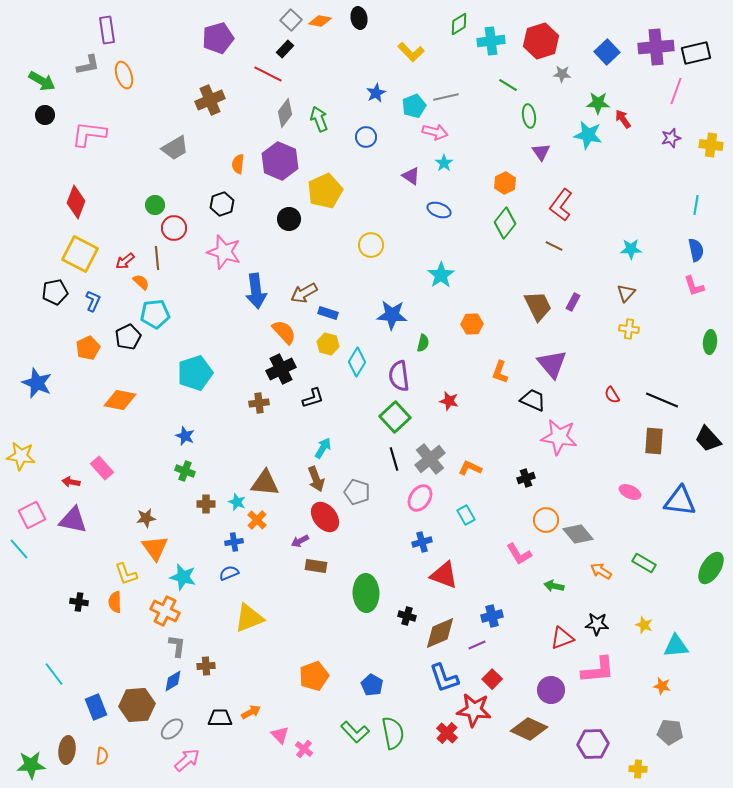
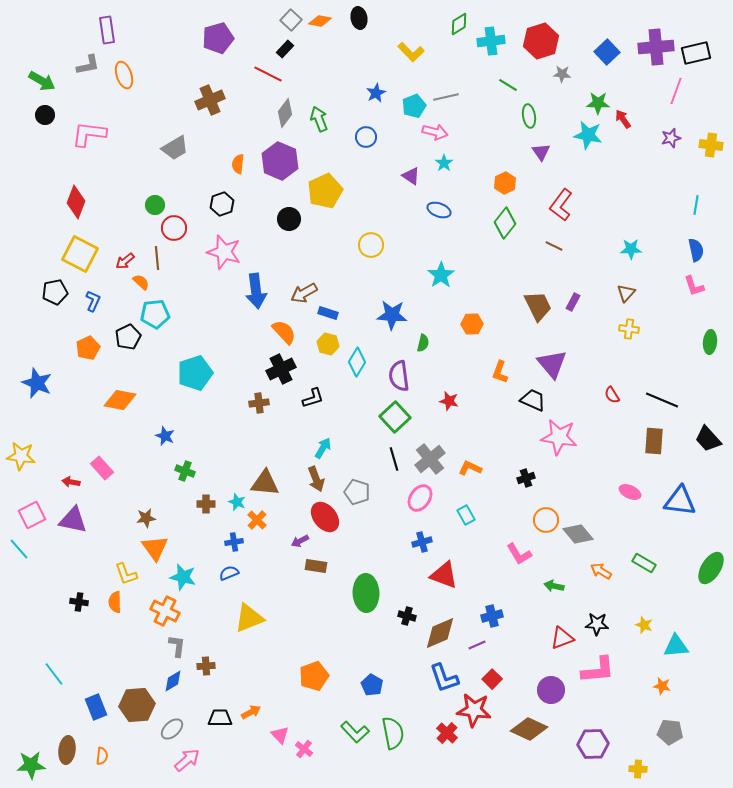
blue star at (185, 436): moved 20 px left
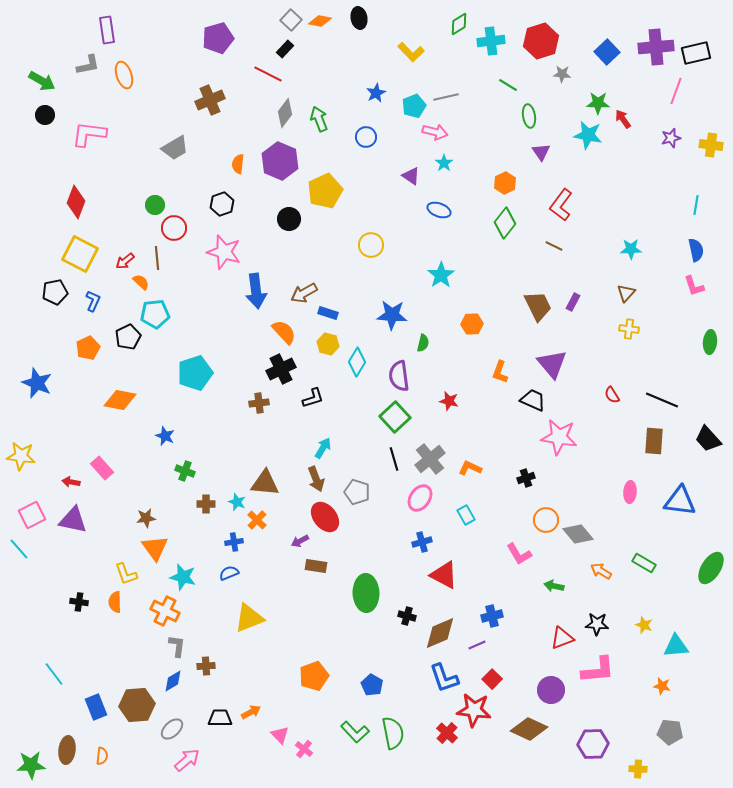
pink ellipse at (630, 492): rotated 70 degrees clockwise
red triangle at (444, 575): rotated 8 degrees clockwise
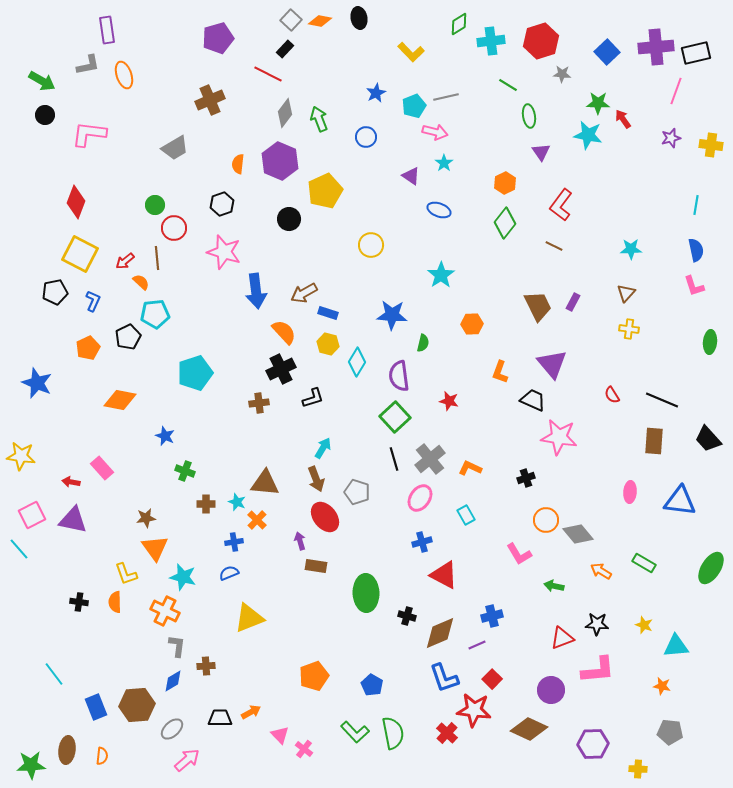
purple arrow at (300, 541): rotated 102 degrees clockwise
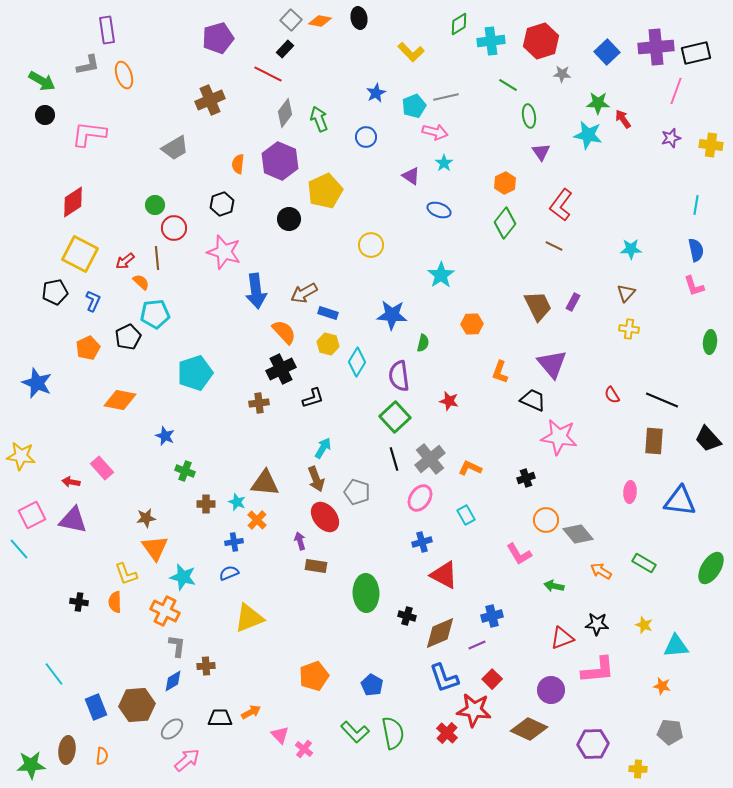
red diamond at (76, 202): moved 3 px left; rotated 36 degrees clockwise
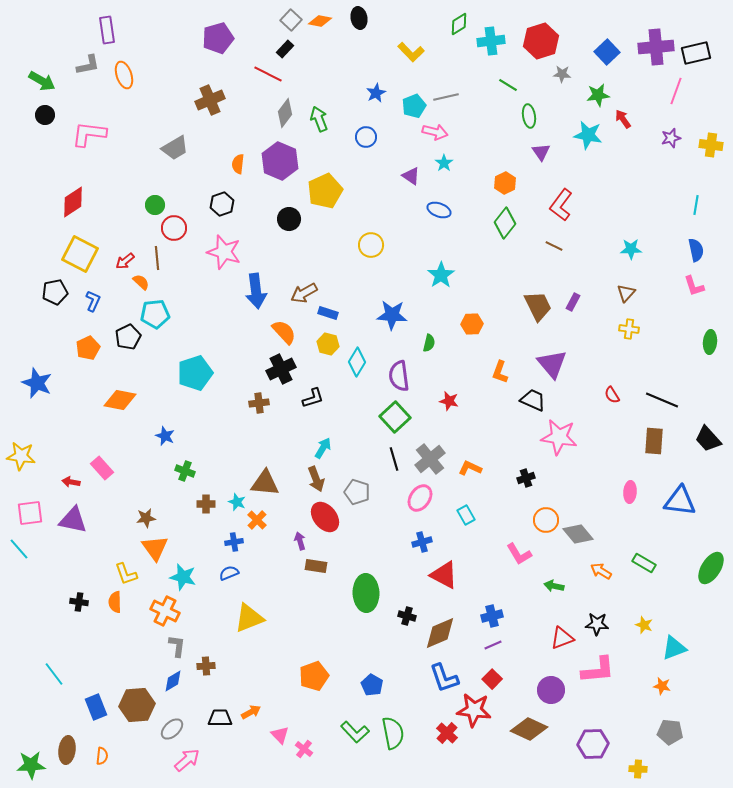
green star at (598, 103): moved 8 px up; rotated 10 degrees counterclockwise
green semicircle at (423, 343): moved 6 px right
pink square at (32, 515): moved 2 px left, 2 px up; rotated 20 degrees clockwise
purple line at (477, 645): moved 16 px right
cyan triangle at (676, 646): moved 2 px left, 2 px down; rotated 16 degrees counterclockwise
